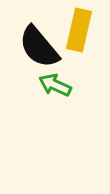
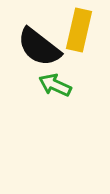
black semicircle: rotated 12 degrees counterclockwise
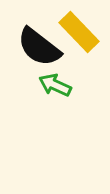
yellow rectangle: moved 2 px down; rotated 57 degrees counterclockwise
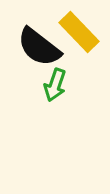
green arrow: rotated 96 degrees counterclockwise
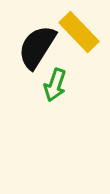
black semicircle: moved 2 px left; rotated 84 degrees clockwise
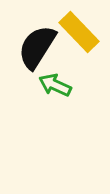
green arrow: rotated 96 degrees clockwise
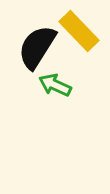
yellow rectangle: moved 1 px up
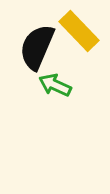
black semicircle: rotated 9 degrees counterclockwise
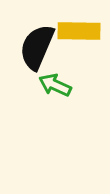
yellow rectangle: rotated 45 degrees counterclockwise
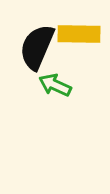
yellow rectangle: moved 3 px down
